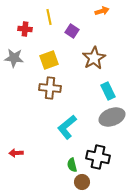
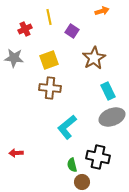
red cross: rotated 32 degrees counterclockwise
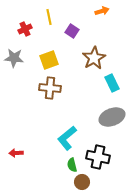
cyan rectangle: moved 4 px right, 8 px up
cyan L-shape: moved 11 px down
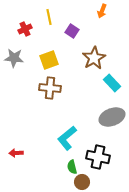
orange arrow: rotated 128 degrees clockwise
cyan rectangle: rotated 18 degrees counterclockwise
green semicircle: moved 2 px down
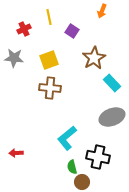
red cross: moved 1 px left
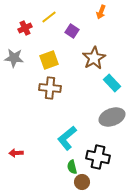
orange arrow: moved 1 px left, 1 px down
yellow line: rotated 63 degrees clockwise
red cross: moved 1 px right, 1 px up
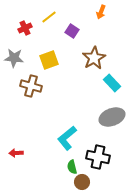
brown cross: moved 19 px left, 2 px up; rotated 10 degrees clockwise
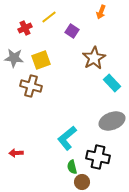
yellow square: moved 8 px left
gray ellipse: moved 4 px down
